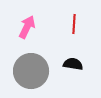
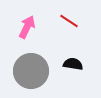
red line: moved 5 px left, 3 px up; rotated 60 degrees counterclockwise
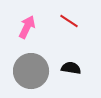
black semicircle: moved 2 px left, 4 px down
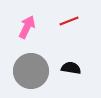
red line: rotated 54 degrees counterclockwise
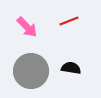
pink arrow: rotated 110 degrees clockwise
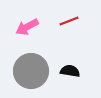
pink arrow: rotated 105 degrees clockwise
black semicircle: moved 1 px left, 3 px down
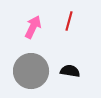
red line: rotated 54 degrees counterclockwise
pink arrow: moved 6 px right; rotated 145 degrees clockwise
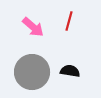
pink arrow: rotated 105 degrees clockwise
gray circle: moved 1 px right, 1 px down
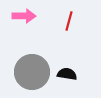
pink arrow: moved 9 px left, 11 px up; rotated 40 degrees counterclockwise
black semicircle: moved 3 px left, 3 px down
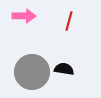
black semicircle: moved 3 px left, 5 px up
